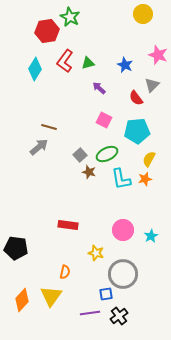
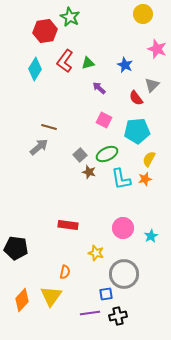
red hexagon: moved 2 px left
pink star: moved 1 px left, 6 px up
pink circle: moved 2 px up
gray circle: moved 1 px right
black cross: moved 1 px left; rotated 24 degrees clockwise
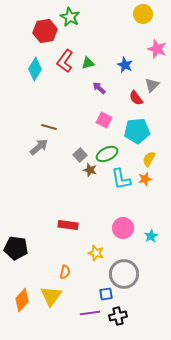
brown star: moved 1 px right, 2 px up
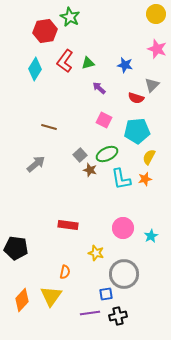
yellow circle: moved 13 px right
blue star: rotated 14 degrees counterclockwise
red semicircle: rotated 35 degrees counterclockwise
gray arrow: moved 3 px left, 17 px down
yellow semicircle: moved 2 px up
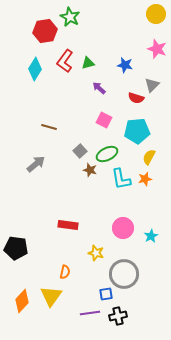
gray square: moved 4 px up
orange diamond: moved 1 px down
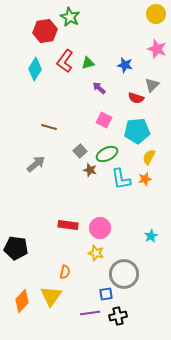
pink circle: moved 23 px left
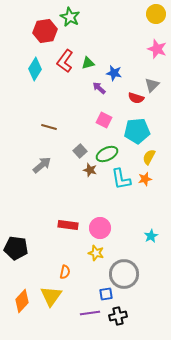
blue star: moved 11 px left, 8 px down
gray arrow: moved 6 px right, 1 px down
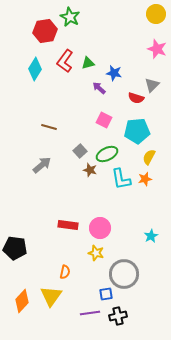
black pentagon: moved 1 px left
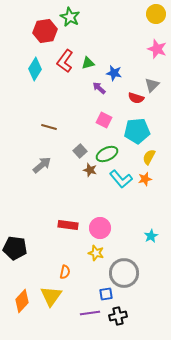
cyan L-shape: rotated 30 degrees counterclockwise
gray circle: moved 1 px up
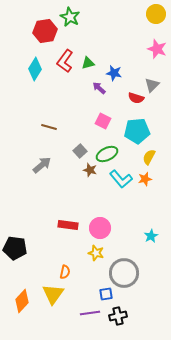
pink square: moved 1 px left, 1 px down
yellow triangle: moved 2 px right, 2 px up
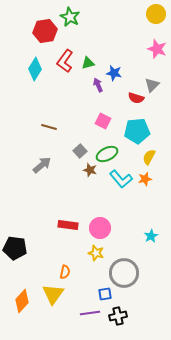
purple arrow: moved 1 px left, 3 px up; rotated 24 degrees clockwise
blue square: moved 1 px left
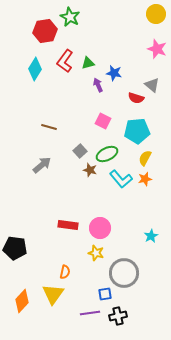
gray triangle: rotated 35 degrees counterclockwise
yellow semicircle: moved 4 px left, 1 px down
